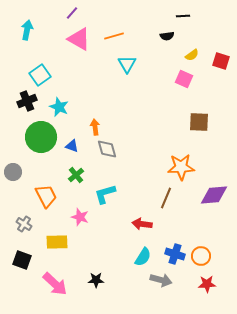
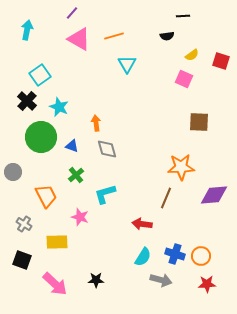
black cross: rotated 24 degrees counterclockwise
orange arrow: moved 1 px right, 4 px up
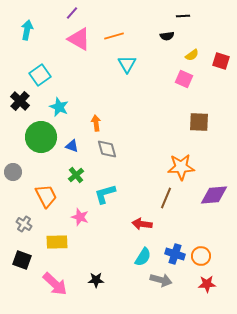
black cross: moved 7 px left
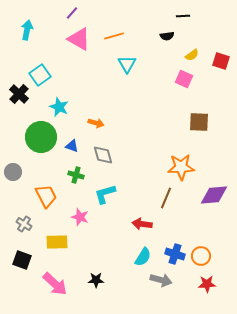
black cross: moved 1 px left, 7 px up
orange arrow: rotated 112 degrees clockwise
gray diamond: moved 4 px left, 6 px down
green cross: rotated 35 degrees counterclockwise
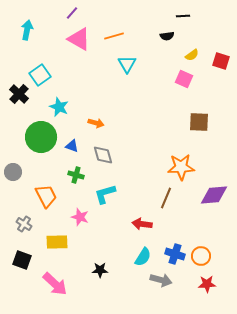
black star: moved 4 px right, 10 px up
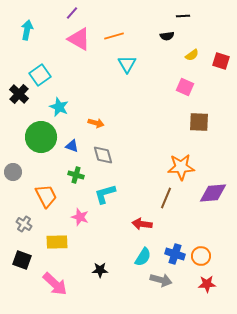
pink square: moved 1 px right, 8 px down
purple diamond: moved 1 px left, 2 px up
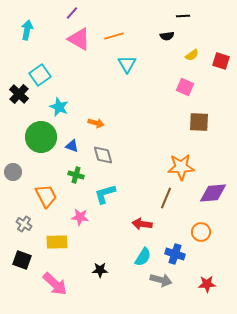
pink star: rotated 12 degrees counterclockwise
orange circle: moved 24 px up
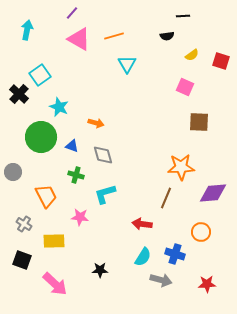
yellow rectangle: moved 3 px left, 1 px up
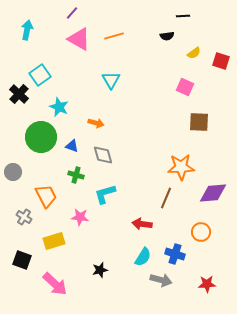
yellow semicircle: moved 2 px right, 2 px up
cyan triangle: moved 16 px left, 16 px down
gray cross: moved 7 px up
yellow rectangle: rotated 15 degrees counterclockwise
black star: rotated 14 degrees counterclockwise
